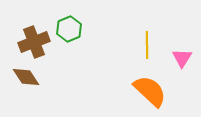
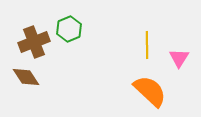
pink triangle: moved 3 px left
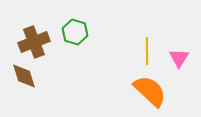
green hexagon: moved 6 px right, 3 px down; rotated 20 degrees counterclockwise
yellow line: moved 6 px down
brown diamond: moved 2 px left, 1 px up; rotated 16 degrees clockwise
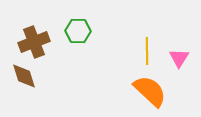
green hexagon: moved 3 px right, 1 px up; rotated 15 degrees counterclockwise
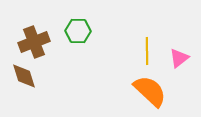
pink triangle: rotated 20 degrees clockwise
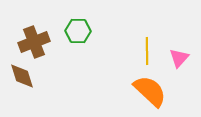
pink triangle: rotated 10 degrees counterclockwise
brown diamond: moved 2 px left
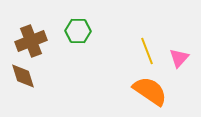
brown cross: moved 3 px left, 1 px up
yellow line: rotated 20 degrees counterclockwise
brown diamond: moved 1 px right
orange semicircle: rotated 9 degrees counterclockwise
